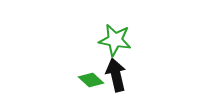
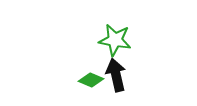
green diamond: rotated 20 degrees counterclockwise
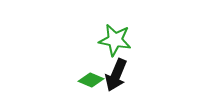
black arrow: rotated 144 degrees counterclockwise
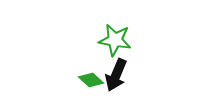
green diamond: rotated 20 degrees clockwise
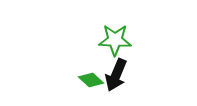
green star: rotated 8 degrees counterclockwise
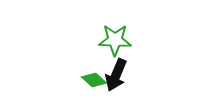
green diamond: moved 3 px right
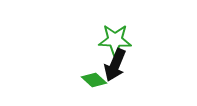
black arrow: moved 1 px left, 10 px up
